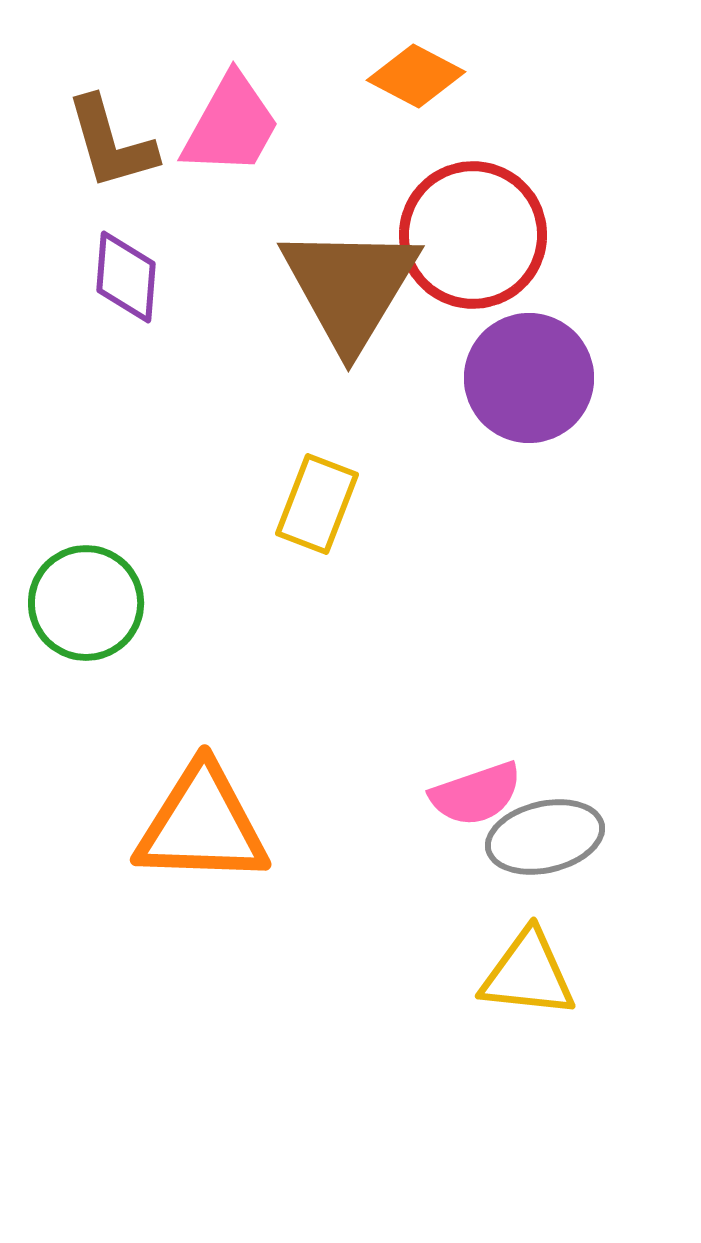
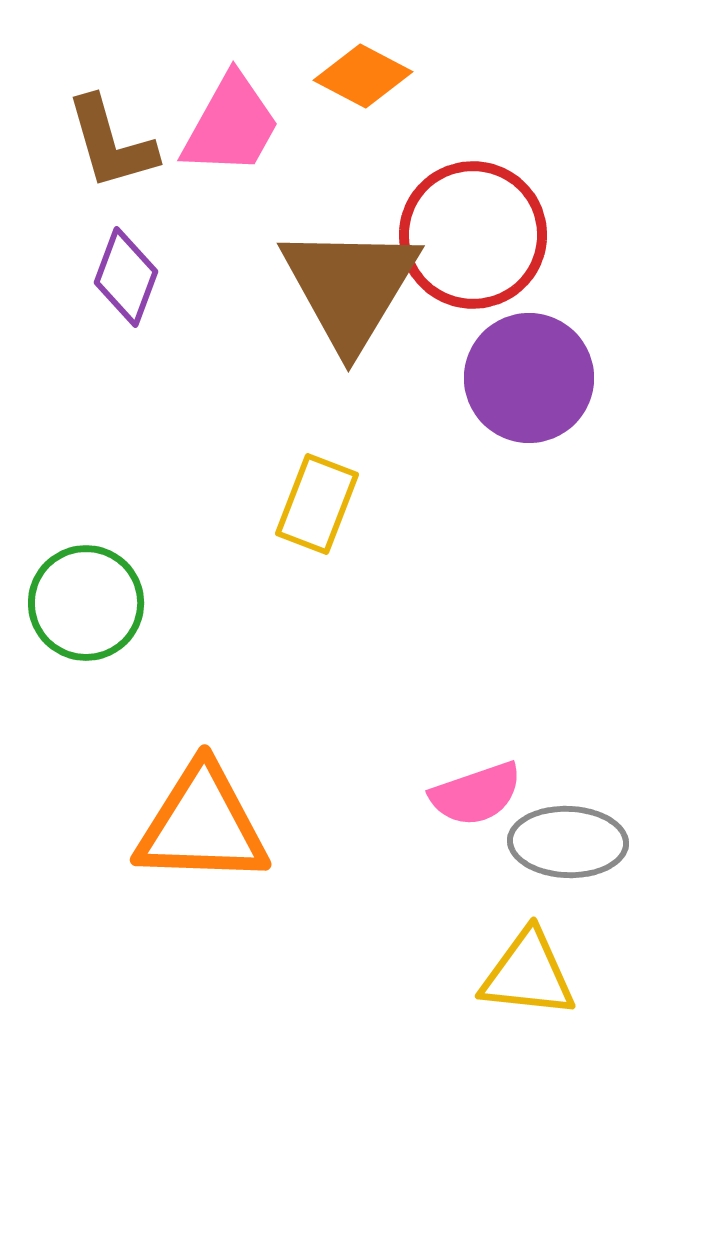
orange diamond: moved 53 px left
purple diamond: rotated 16 degrees clockwise
gray ellipse: moved 23 px right, 5 px down; rotated 15 degrees clockwise
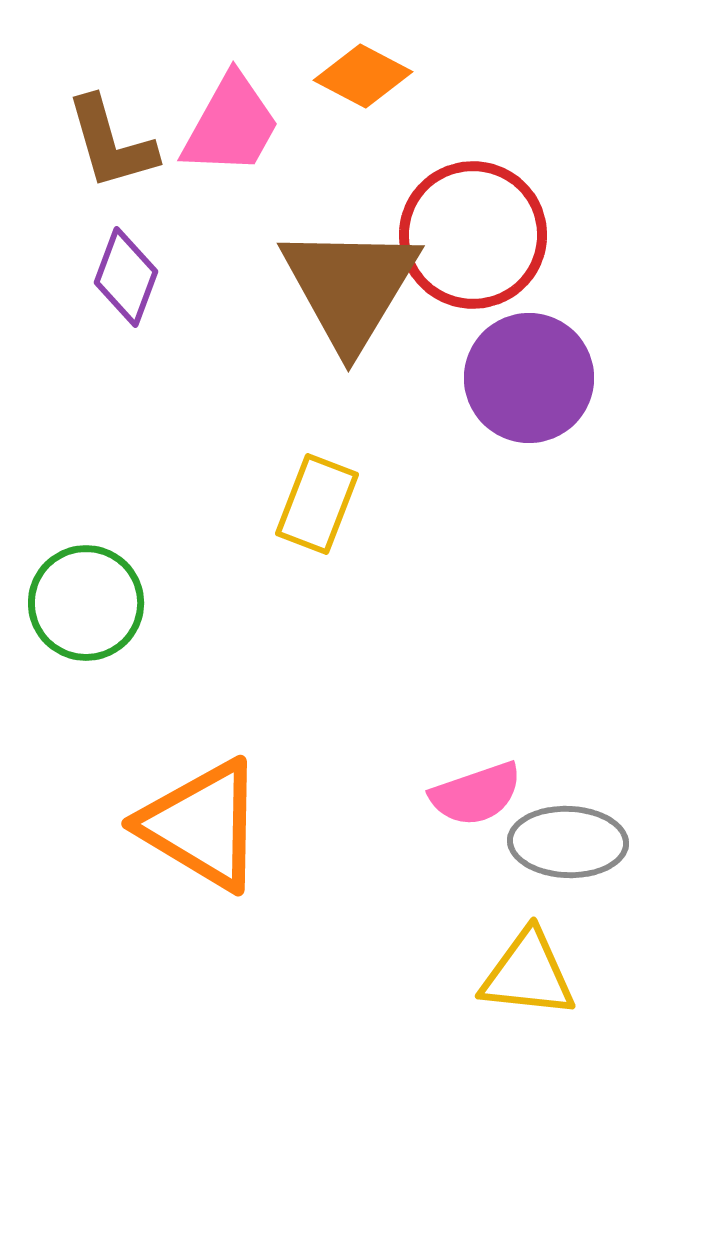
orange triangle: rotated 29 degrees clockwise
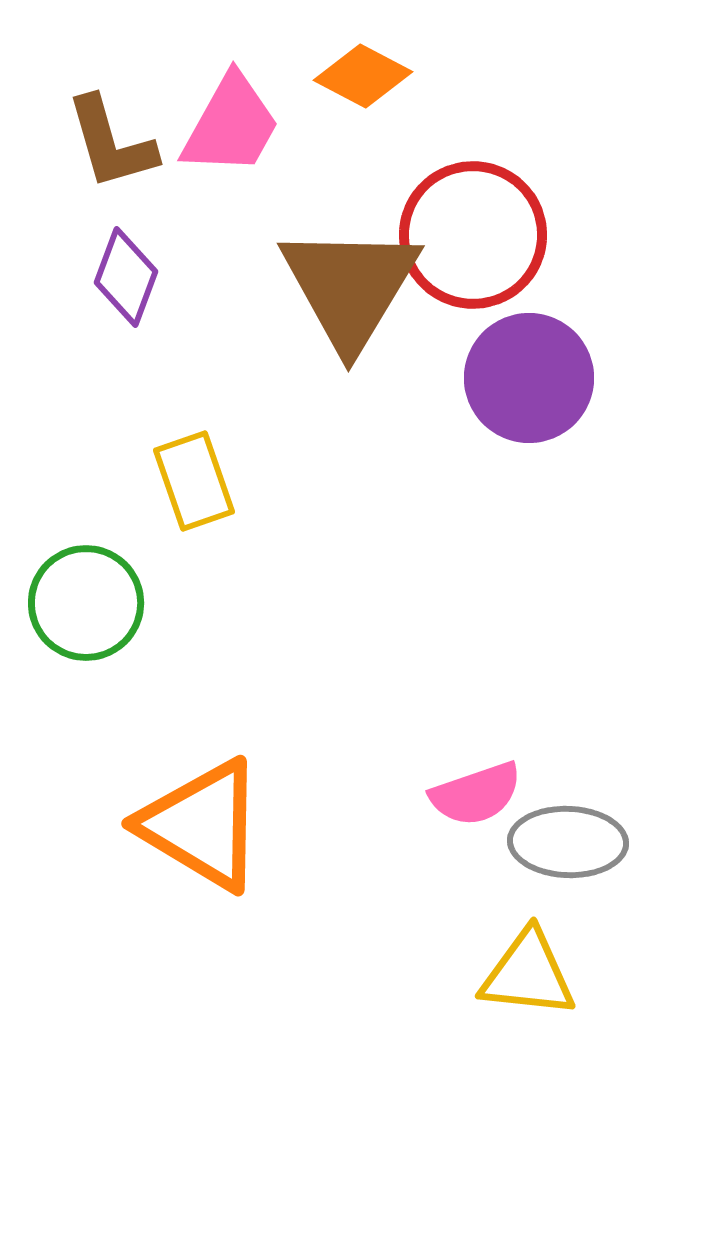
yellow rectangle: moved 123 px left, 23 px up; rotated 40 degrees counterclockwise
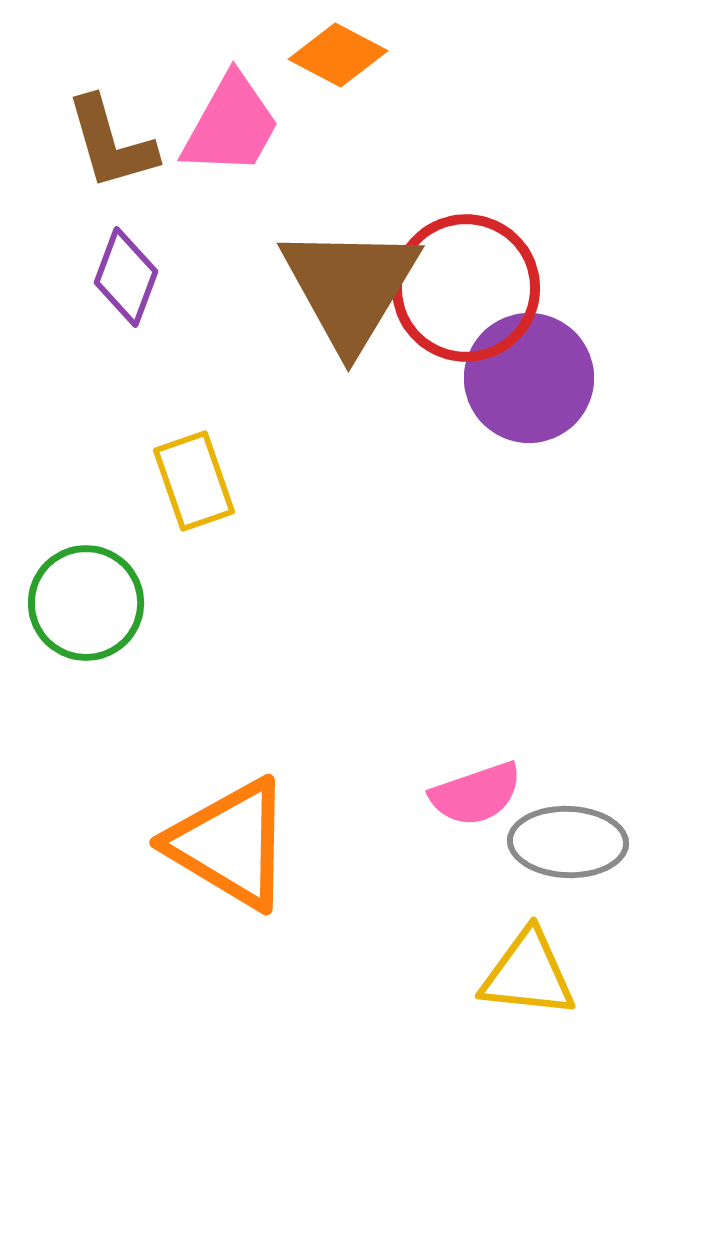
orange diamond: moved 25 px left, 21 px up
red circle: moved 7 px left, 53 px down
orange triangle: moved 28 px right, 19 px down
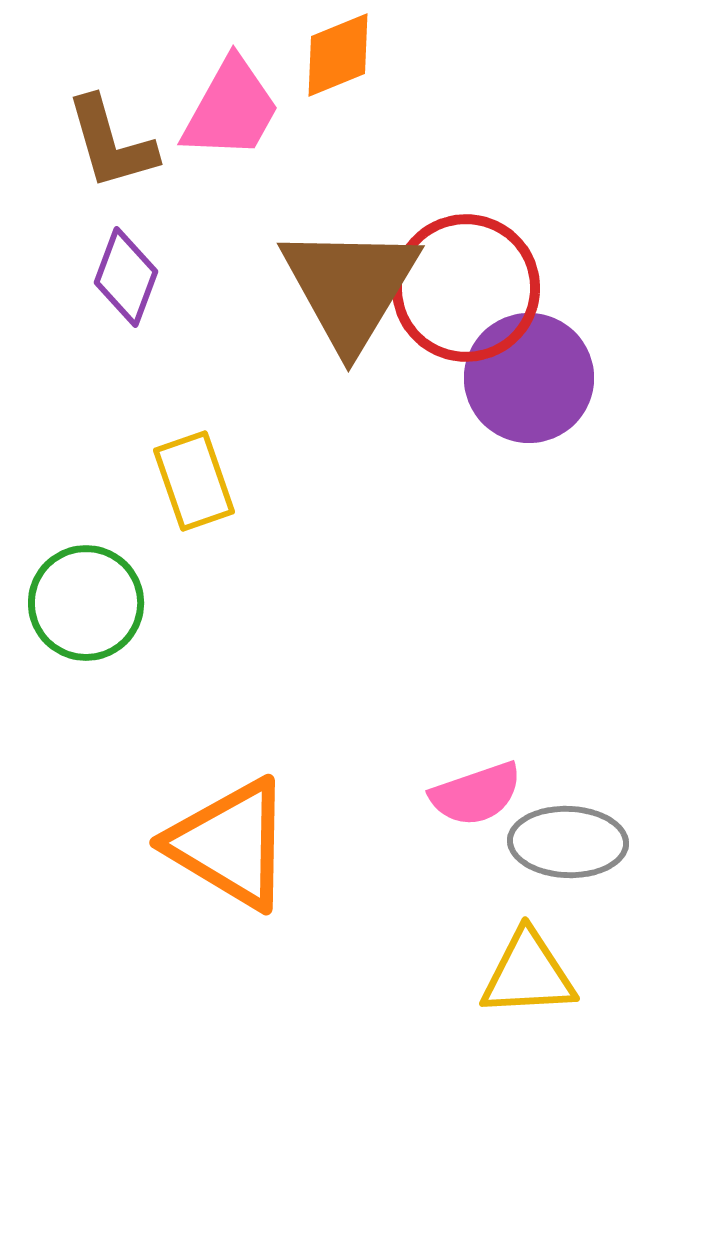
orange diamond: rotated 50 degrees counterclockwise
pink trapezoid: moved 16 px up
yellow triangle: rotated 9 degrees counterclockwise
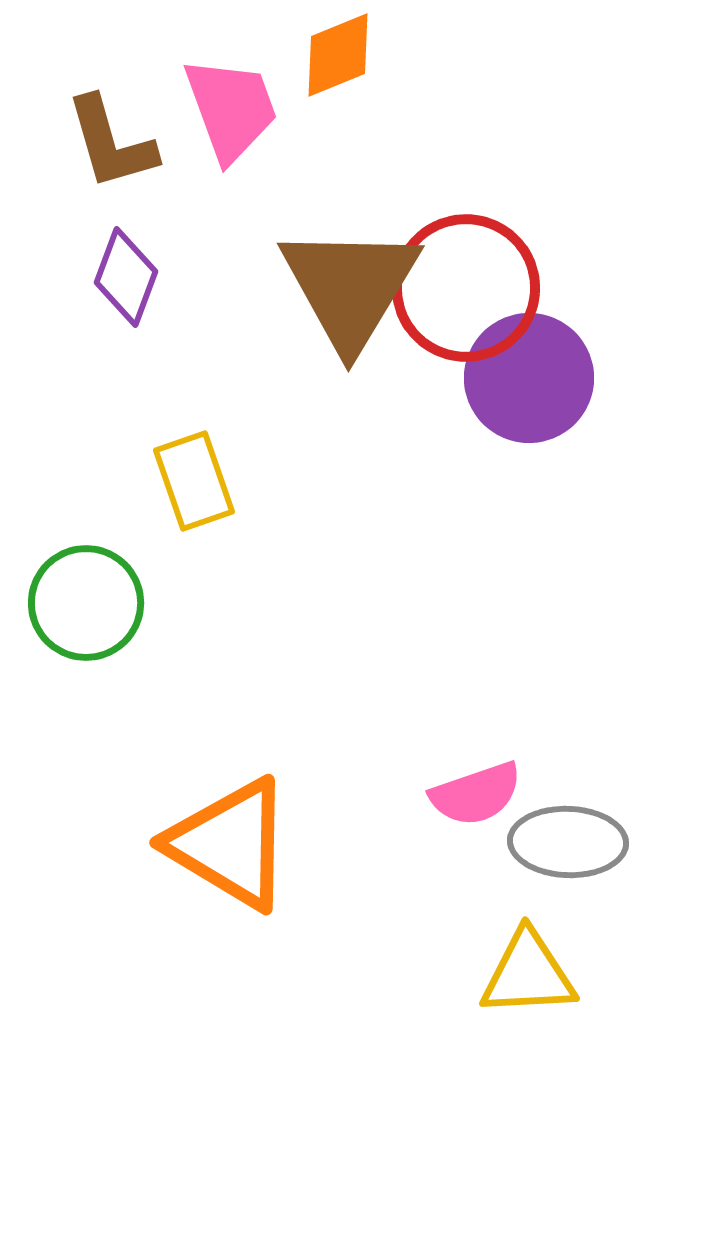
pink trapezoid: rotated 49 degrees counterclockwise
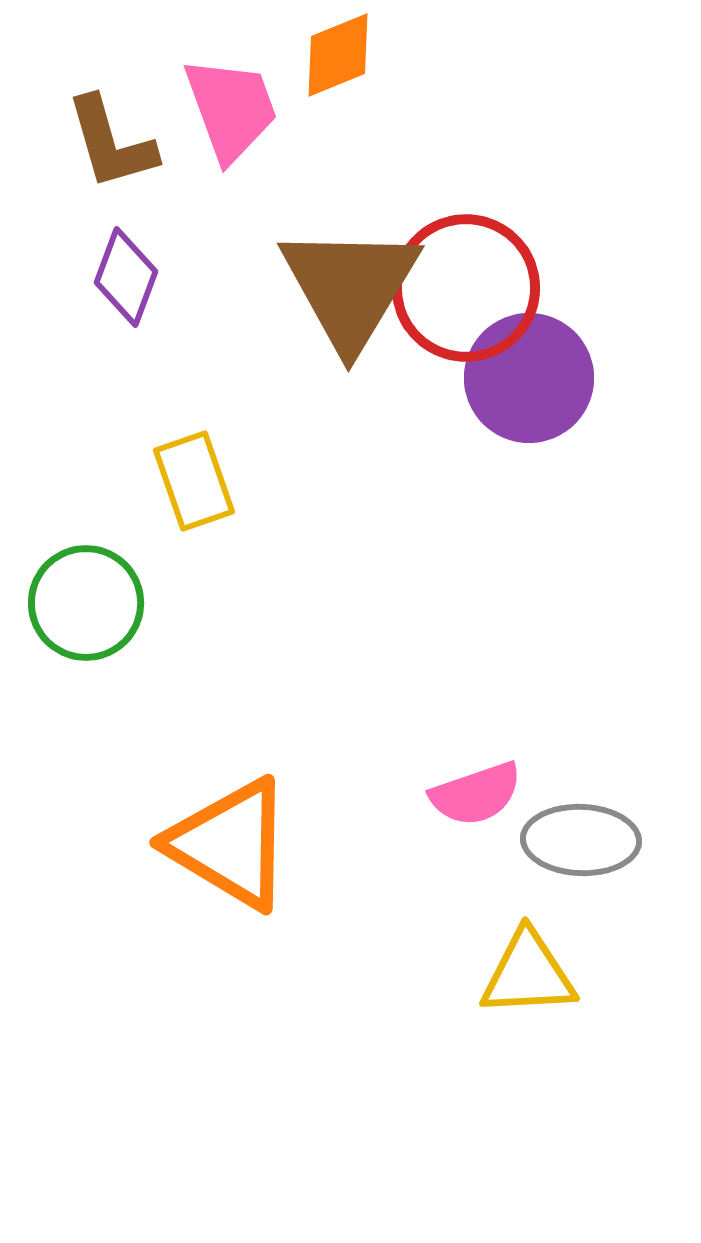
gray ellipse: moved 13 px right, 2 px up
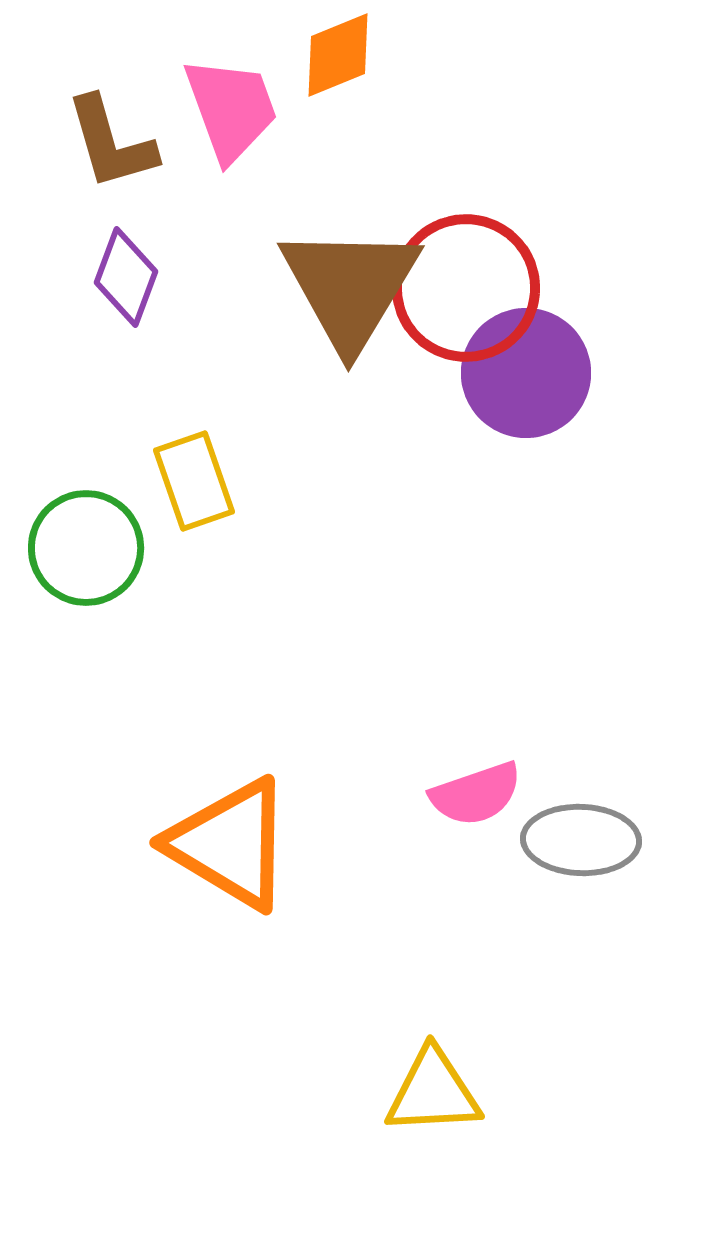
purple circle: moved 3 px left, 5 px up
green circle: moved 55 px up
yellow triangle: moved 95 px left, 118 px down
